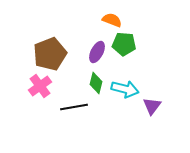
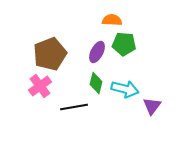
orange semicircle: rotated 18 degrees counterclockwise
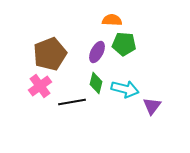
black line: moved 2 px left, 5 px up
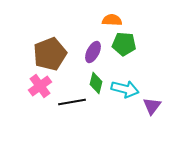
purple ellipse: moved 4 px left
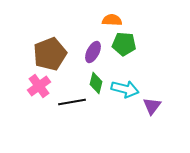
pink cross: moved 1 px left
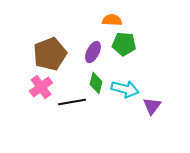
pink cross: moved 2 px right, 1 px down
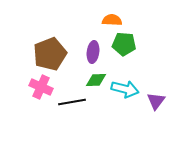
purple ellipse: rotated 20 degrees counterclockwise
green diamond: moved 3 px up; rotated 75 degrees clockwise
pink cross: rotated 30 degrees counterclockwise
purple triangle: moved 4 px right, 5 px up
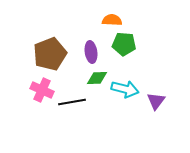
purple ellipse: moved 2 px left; rotated 15 degrees counterclockwise
green diamond: moved 1 px right, 2 px up
pink cross: moved 1 px right, 3 px down
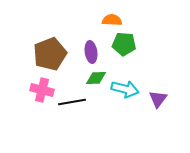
green diamond: moved 1 px left
pink cross: rotated 10 degrees counterclockwise
purple triangle: moved 2 px right, 2 px up
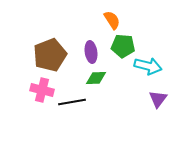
orange semicircle: rotated 54 degrees clockwise
green pentagon: moved 1 px left, 2 px down
brown pentagon: moved 1 px down
cyan arrow: moved 23 px right, 23 px up
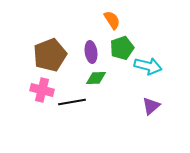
green pentagon: moved 1 px left, 2 px down; rotated 25 degrees counterclockwise
purple triangle: moved 7 px left, 7 px down; rotated 12 degrees clockwise
